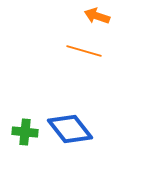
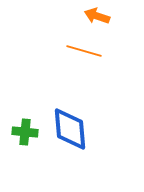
blue diamond: rotated 33 degrees clockwise
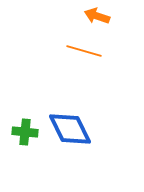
blue diamond: rotated 21 degrees counterclockwise
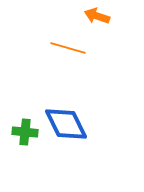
orange line: moved 16 px left, 3 px up
blue diamond: moved 4 px left, 5 px up
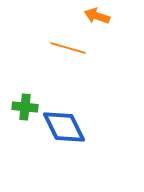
blue diamond: moved 2 px left, 3 px down
green cross: moved 25 px up
